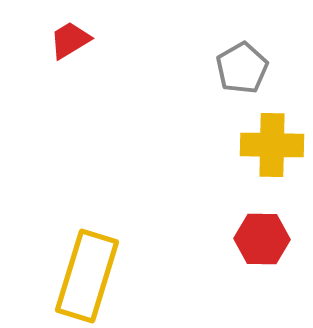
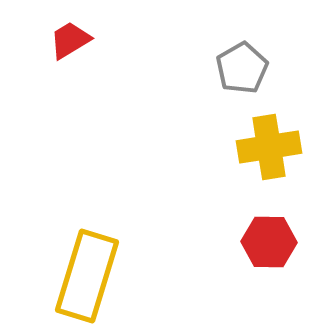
yellow cross: moved 3 px left, 2 px down; rotated 10 degrees counterclockwise
red hexagon: moved 7 px right, 3 px down
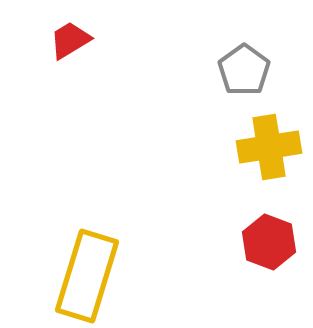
gray pentagon: moved 2 px right, 2 px down; rotated 6 degrees counterclockwise
red hexagon: rotated 20 degrees clockwise
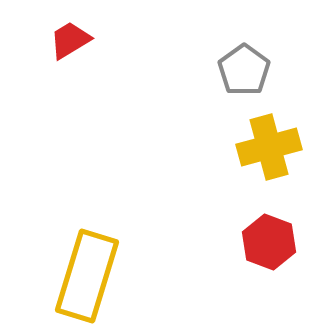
yellow cross: rotated 6 degrees counterclockwise
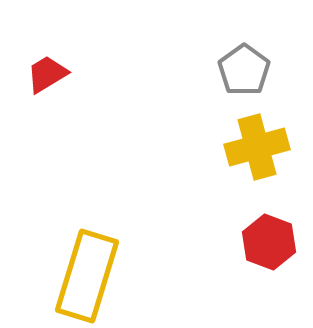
red trapezoid: moved 23 px left, 34 px down
yellow cross: moved 12 px left
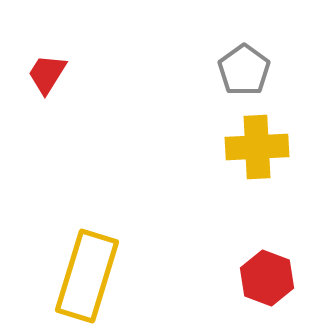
red trapezoid: rotated 27 degrees counterclockwise
yellow cross: rotated 12 degrees clockwise
red hexagon: moved 2 px left, 36 px down
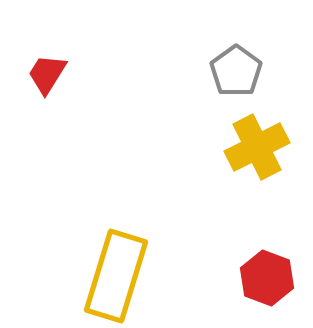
gray pentagon: moved 8 px left, 1 px down
yellow cross: rotated 24 degrees counterclockwise
yellow rectangle: moved 29 px right
